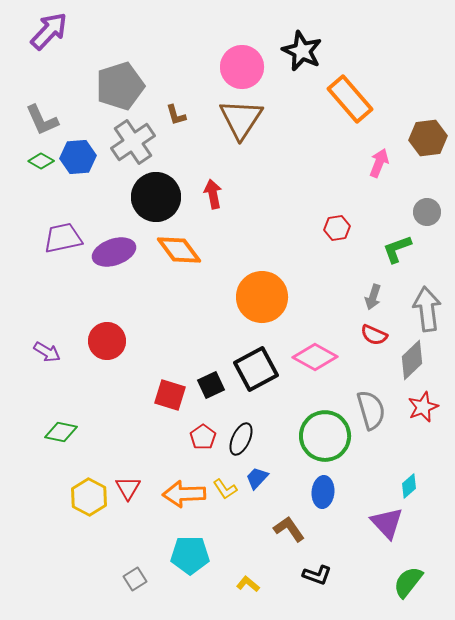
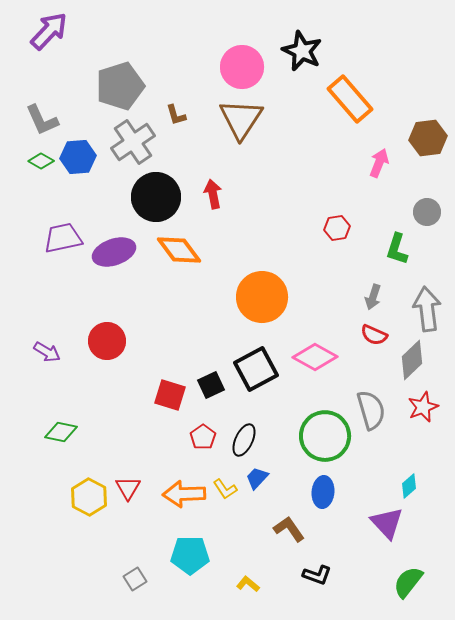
green L-shape at (397, 249): rotated 52 degrees counterclockwise
black ellipse at (241, 439): moved 3 px right, 1 px down
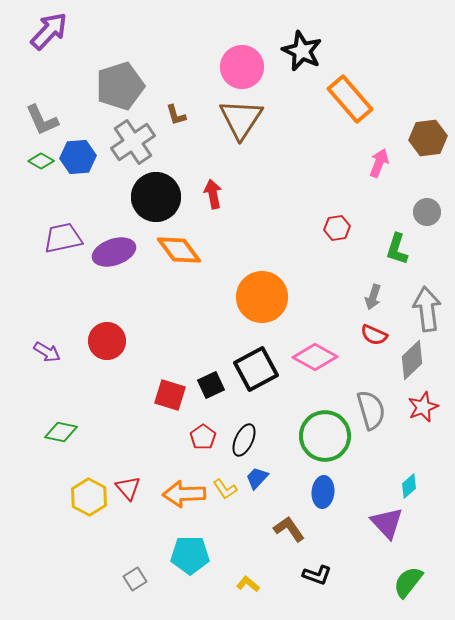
red triangle at (128, 488): rotated 12 degrees counterclockwise
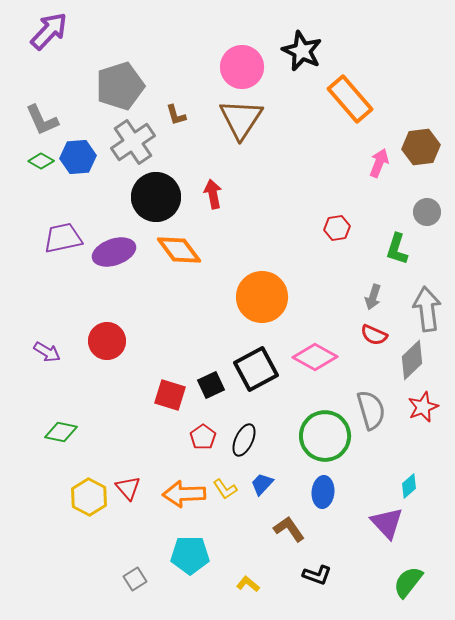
brown hexagon at (428, 138): moved 7 px left, 9 px down
blue trapezoid at (257, 478): moved 5 px right, 6 px down
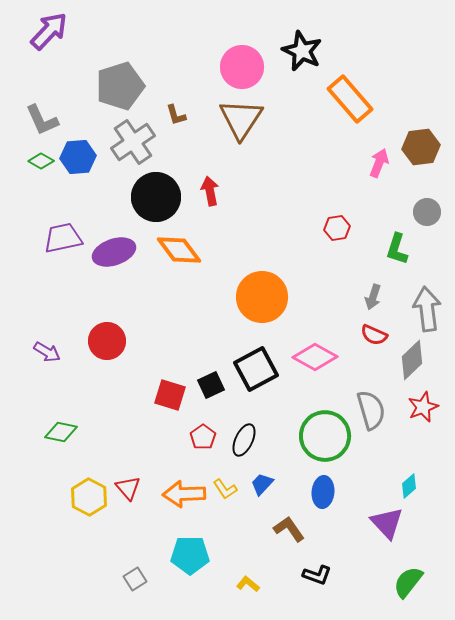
red arrow at (213, 194): moved 3 px left, 3 px up
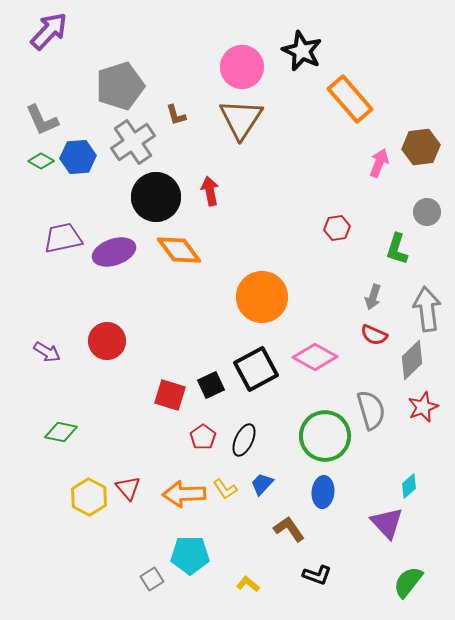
gray square at (135, 579): moved 17 px right
